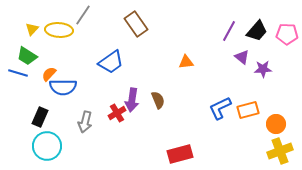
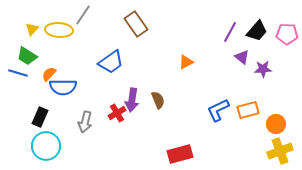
purple line: moved 1 px right, 1 px down
orange triangle: rotated 21 degrees counterclockwise
blue L-shape: moved 2 px left, 2 px down
cyan circle: moved 1 px left
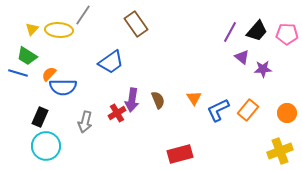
orange triangle: moved 8 px right, 36 px down; rotated 35 degrees counterclockwise
orange rectangle: rotated 35 degrees counterclockwise
orange circle: moved 11 px right, 11 px up
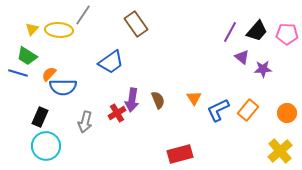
yellow cross: rotated 20 degrees counterclockwise
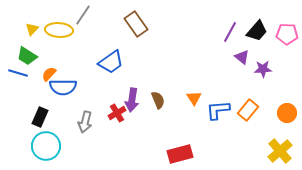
blue L-shape: rotated 20 degrees clockwise
